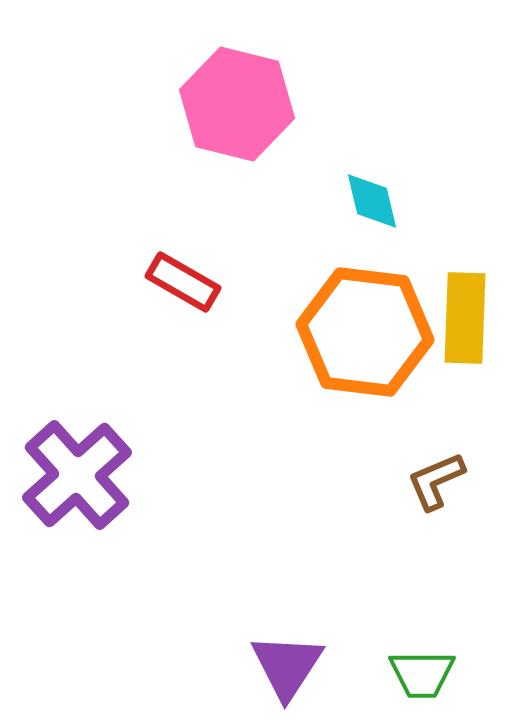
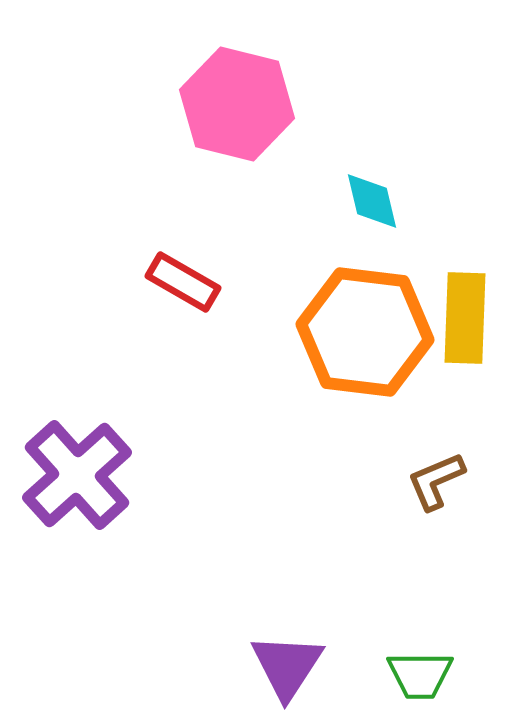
green trapezoid: moved 2 px left, 1 px down
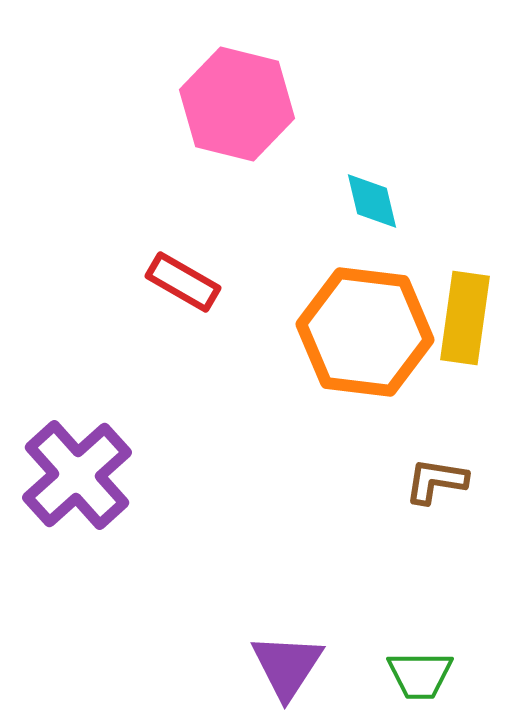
yellow rectangle: rotated 6 degrees clockwise
brown L-shape: rotated 32 degrees clockwise
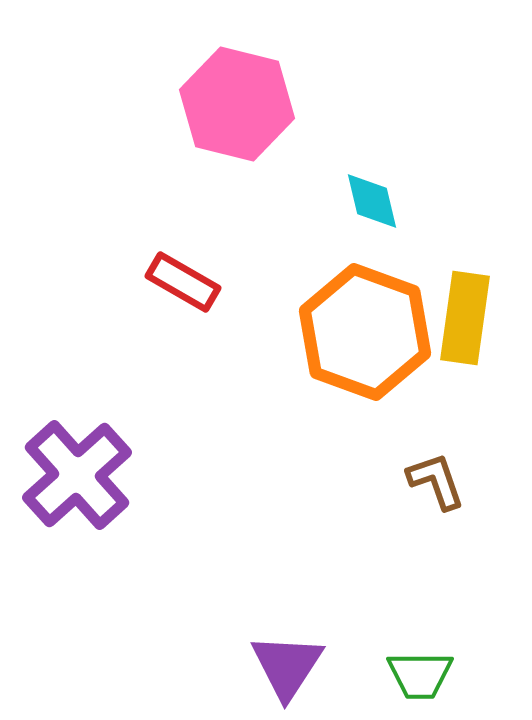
orange hexagon: rotated 13 degrees clockwise
brown L-shape: rotated 62 degrees clockwise
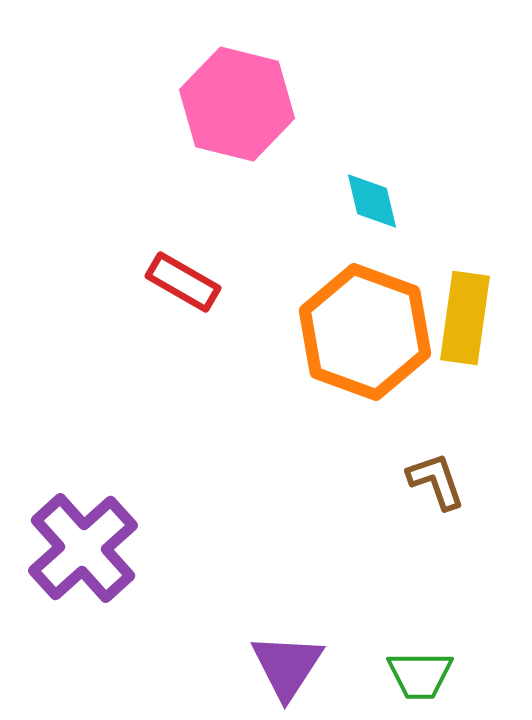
purple cross: moved 6 px right, 73 px down
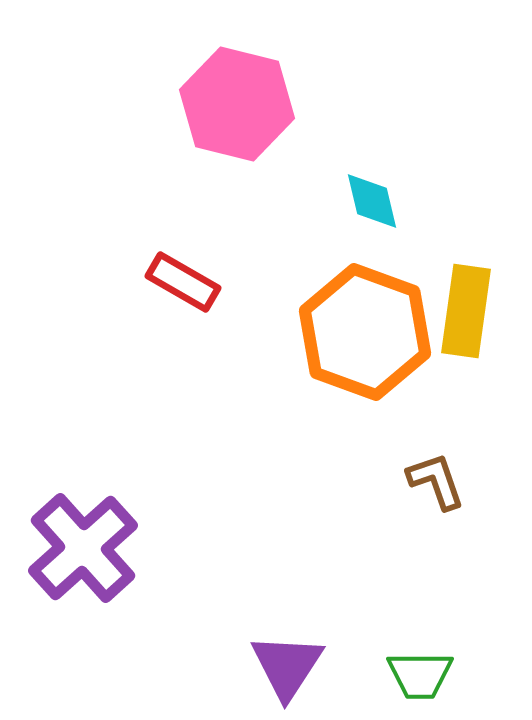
yellow rectangle: moved 1 px right, 7 px up
